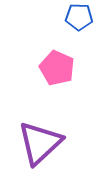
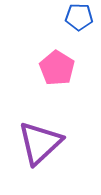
pink pentagon: rotated 8 degrees clockwise
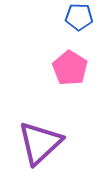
pink pentagon: moved 13 px right
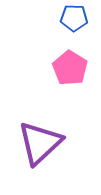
blue pentagon: moved 5 px left, 1 px down
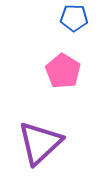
pink pentagon: moved 7 px left, 3 px down
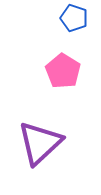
blue pentagon: rotated 16 degrees clockwise
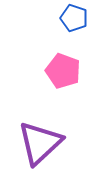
pink pentagon: rotated 12 degrees counterclockwise
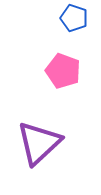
purple triangle: moved 1 px left
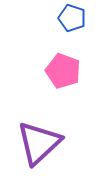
blue pentagon: moved 2 px left
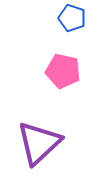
pink pentagon: rotated 8 degrees counterclockwise
